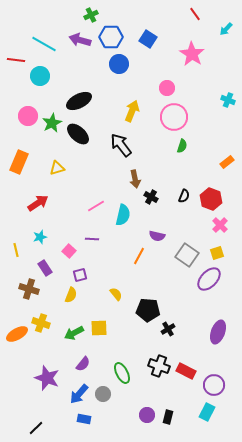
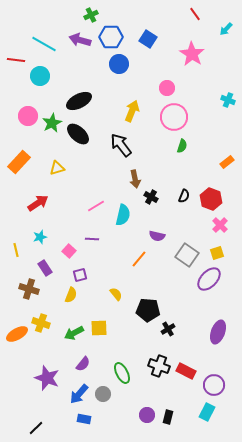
orange rectangle at (19, 162): rotated 20 degrees clockwise
orange line at (139, 256): moved 3 px down; rotated 12 degrees clockwise
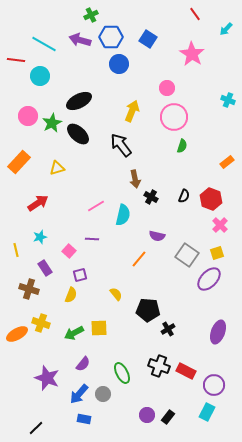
black rectangle at (168, 417): rotated 24 degrees clockwise
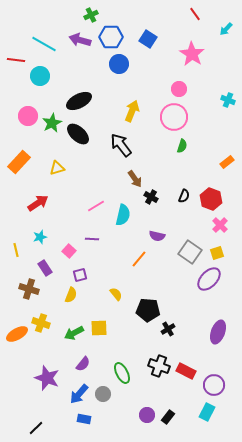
pink circle at (167, 88): moved 12 px right, 1 px down
brown arrow at (135, 179): rotated 24 degrees counterclockwise
gray square at (187, 255): moved 3 px right, 3 px up
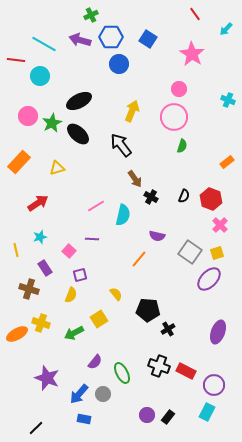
yellow square at (99, 328): moved 9 px up; rotated 30 degrees counterclockwise
purple semicircle at (83, 364): moved 12 px right, 2 px up
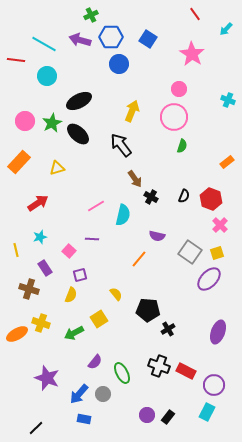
cyan circle at (40, 76): moved 7 px right
pink circle at (28, 116): moved 3 px left, 5 px down
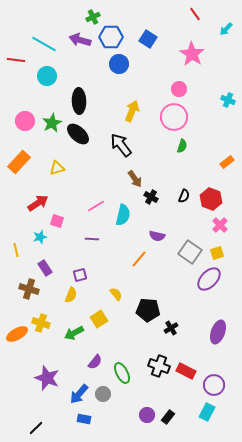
green cross at (91, 15): moved 2 px right, 2 px down
black ellipse at (79, 101): rotated 65 degrees counterclockwise
pink square at (69, 251): moved 12 px left, 30 px up; rotated 24 degrees counterclockwise
black cross at (168, 329): moved 3 px right, 1 px up
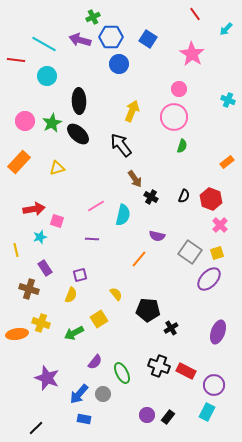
red arrow at (38, 203): moved 4 px left, 6 px down; rotated 25 degrees clockwise
orange ellipse at (17, 334): rotated 20 degrees clockwise
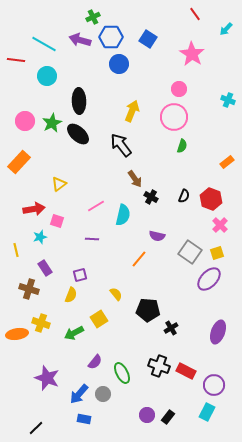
yellow triangle at (57, 168): moved 2 px right, 16 px down; rotated 21 degrees counterclockwise
